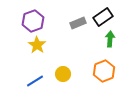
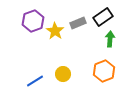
yellow star: moved 18 px right, 14 px up
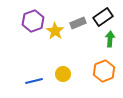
blue line: moved 1 px left; rotated 18 degrees clockwise
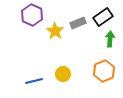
purple hexagon: moved 1 px left, 6 px up; rotated 15 degrees counterclockwise
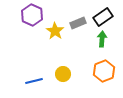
green arrow: moved 8 px left
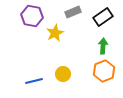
purple hexagon: moved 1 px down; rotated 15 degrees counterclockwise
gray rectangle: moved 5 px left, 11 px up
yellow star: moved 2 px down; rotated 12 degrees clockwise
green arrow: moved 1 px right, 7 px down
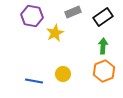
blue line: rotated 24 degrees clockwise
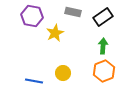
gray rectangle: rotated 35 degrees clockwise
yellow circle: moved 1 px up
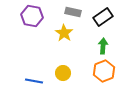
yellow star: moved 9 px right; rotated 12 degrees counterclockwise
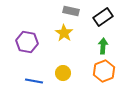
gray rectangle: moved 2 px left, 1 px up
purple hexagon: moved 5 px left, 26 px down
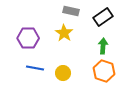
purple hexagon: moved 1 px right, 4 px up; rotated 10 degrees counterclockwise
orange hexagon: rotated 20 degrees counterclockwise
blue line: moved 1 px right, 13 px up
